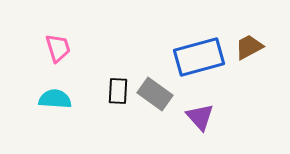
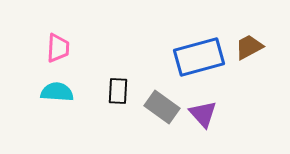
pink trapezoid: rotated 20 degrees clockwise
gray rectangle: moved 7 px right, 13 px down
cyan semicircle: moved 2 px right, 7 px up
purple triangle: moved 3 px right, 3 px up
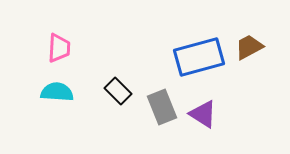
pink trapezoid: moved 1 px right
black rectangle: rotated 48 degrees counterclockwise
gray rectangle: rotated 32 degrees clockwise
purple triangle: rotated 16 degrees counterclockwise
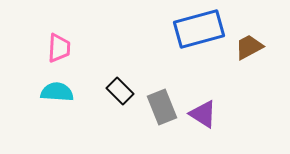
blue rectangle: moved 28 px up
black rectangle: moved 2 px right
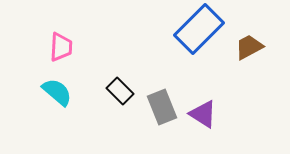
blue rectangle: rotated 30 degrees counterclockwise
pink trapezoid: moved 2 px right, 1 px up
cyan semicircle: rotated 36 degrees clockwise
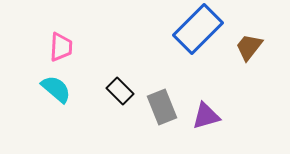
blue rectangle: moved 1 px left
brown trapezoid: rotated 24 degrees counterclockwise
cyan semicircle: moved 1 px left, 3 px up
purple triangle: moved 3 px right, 2 px down; rotated 48 degrees counterclockwise
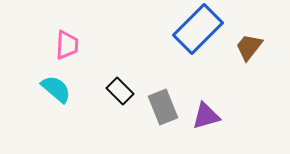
pink trapezoid: moved 6 px right, 2 px up
gray rectangle: moved 1 px right
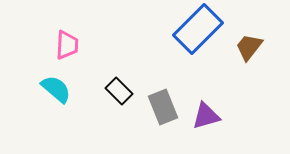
black rectangle: moved 1 px left
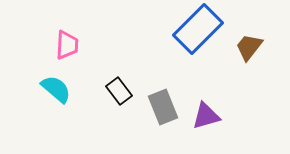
black rectangle: rotated 8 degrees clockwise
